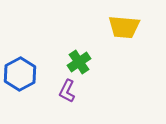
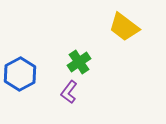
yellow trapezoid: rotated 32 degrees clockwise
purple L-shape: moved 2 px right, 1 px down; rotated 10 degrees clockwise
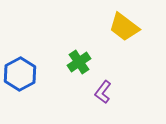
purple L-shape: moved 34 px right
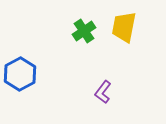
yellow trapezoid: rotated 64 degrees clockwise
green cross: moved 5 px right, 31 px up
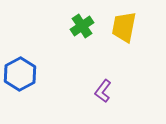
green cross: moved 2 px left, 5 px up
purple L-shape: moved 1 px up
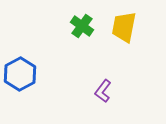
green cross: rotated 20 degrees counterclockwise
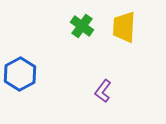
yellow trapezoid: rotated 8 degrees counterclockwise
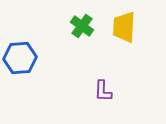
blue hexagon: moved 16 px up; rotated 24 degrees clockwise
purple L-shape: rotated 35 degrees counterclockwise
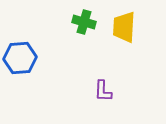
green cross: moved 2 px right, 4 px up; rotated 20 degrees counterclockwise
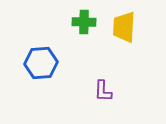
green cross: rotated 15 degrees counterclockwise
blue hexagon: moved 21 px right, 5 px down
